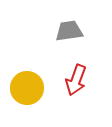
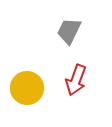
gray trapezoid: rotated 56 degrees counterclockwise
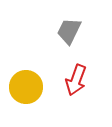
yellow circle: moved 1 px left, 1 px up
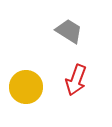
gray trapezoid: rotated 96 degrees clockwise
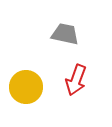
gray trapezoid: moved 4 px left, 3 px down; rotated 20 degrees counterclockwise
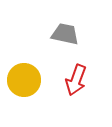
yellow circle: moved 2 px left, 7 px up
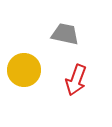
yellow circle: moved 10 px up
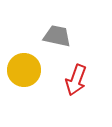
gray trapezoid: moved 8 px left, 2 px down
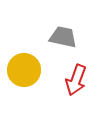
gray trapezoid: moved 6 px right, 1 px down
